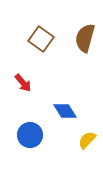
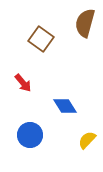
brown semicircle: moved 15 px up
blue diamond: moved 5 px up
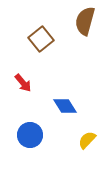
brown semicircle: moved 2 px up
brown square: rotated 15 degrees clockwise
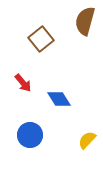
blue diamond: moved 6 px left, 7 px up
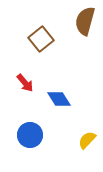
red arrow: moved 2 px right
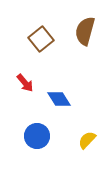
brown semicircle: moved 10 px down
blue circle: moved 7 px right, 1 px down
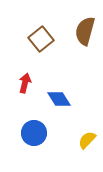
red arrow: rotated 126 degrees counterclockwise
blue circle: moved 3 px left, 3 px up
